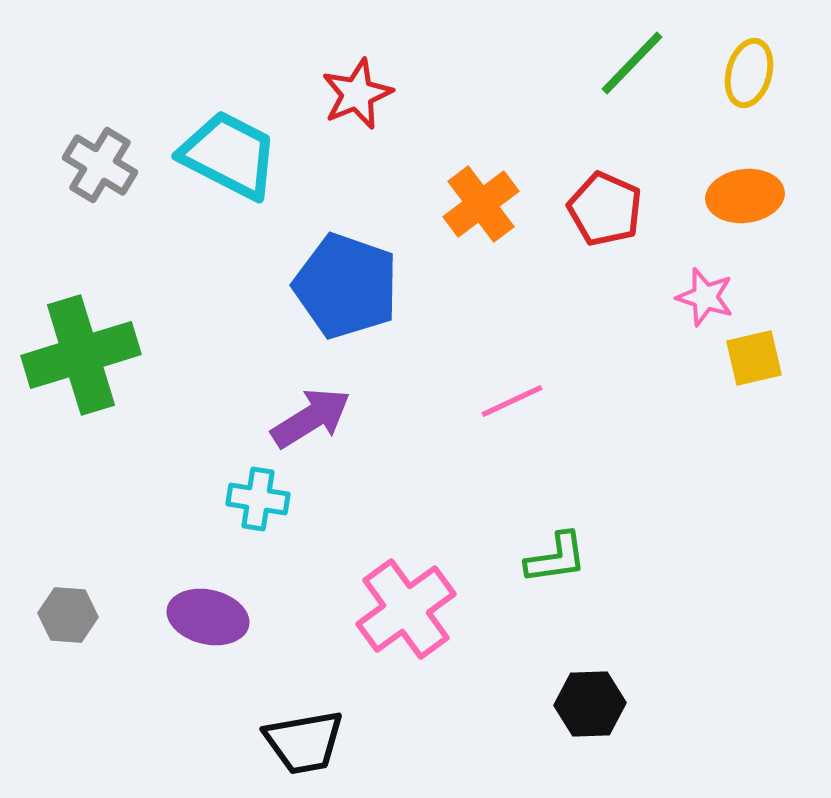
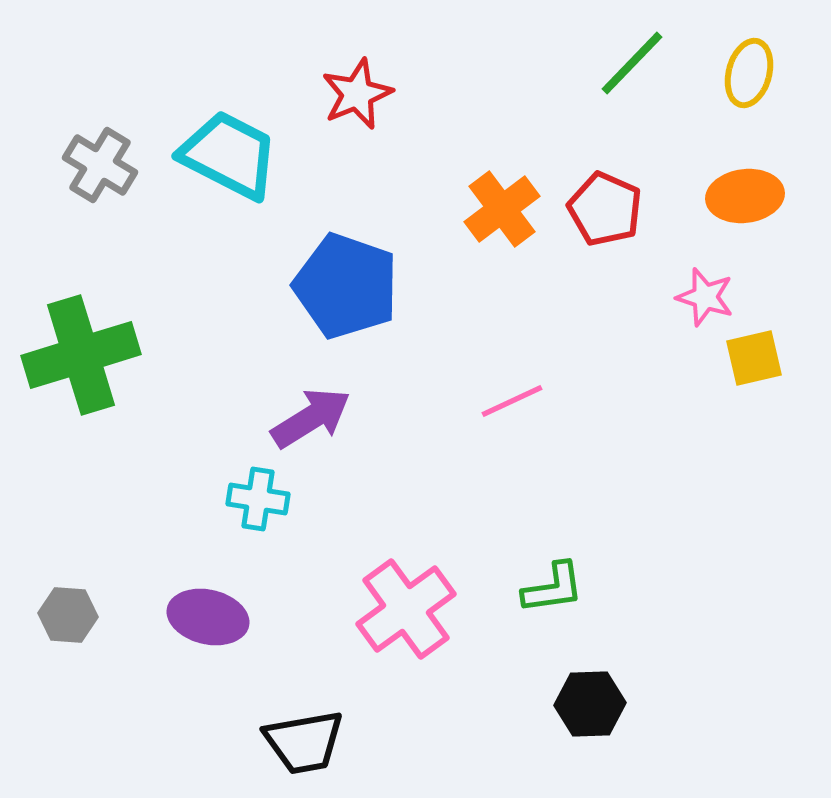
orange cross: moved 21 px right, 5 px down
green L-shape: moved 3 px left, 30 px down
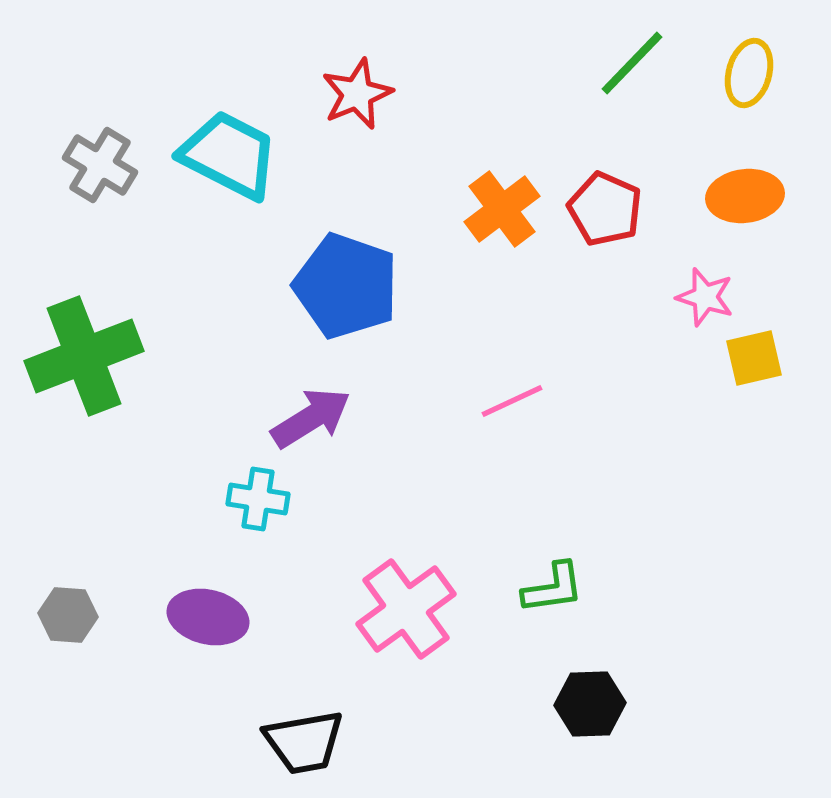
green cross: moved 3 px right, 1 px down; rotated 4 degrees counterclockwise
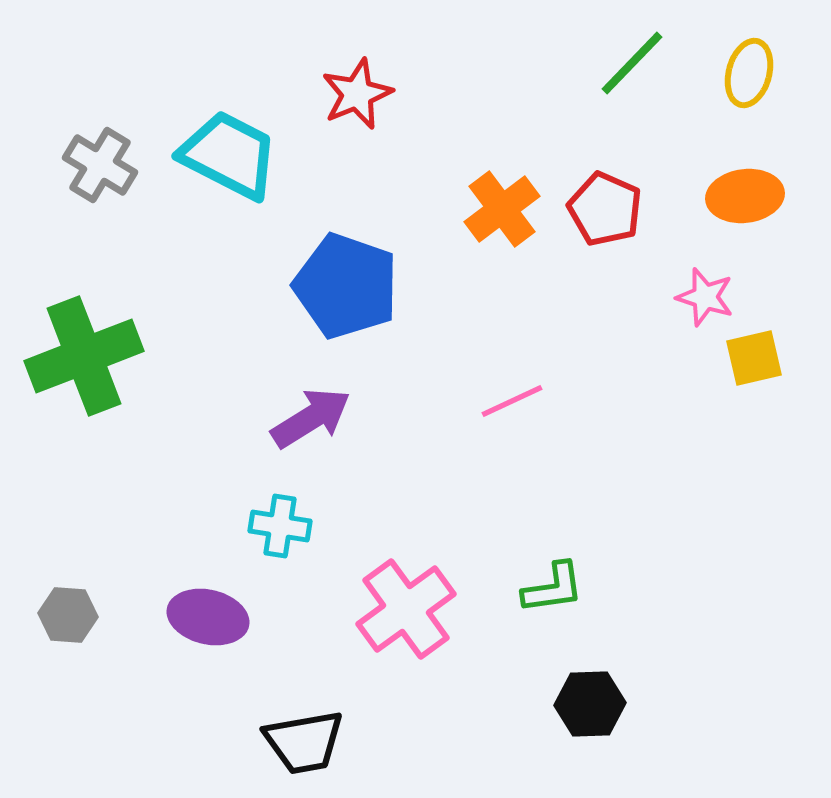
cyan cross: moved 22 px right, 27 px down
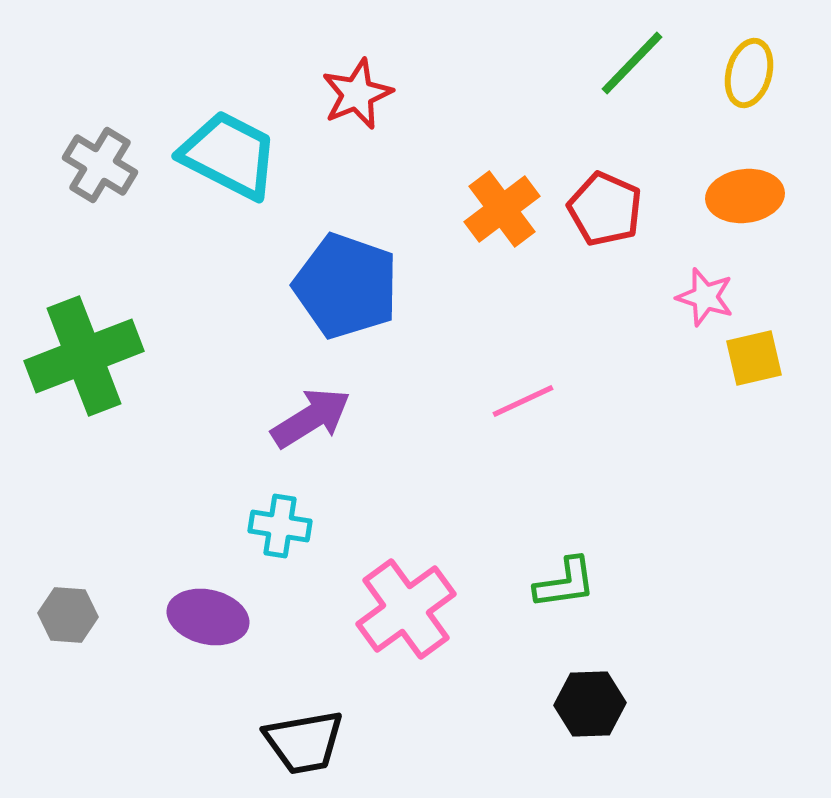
pink line: moved 11 px right
green L-shape: moved 12 px right, 5 px up
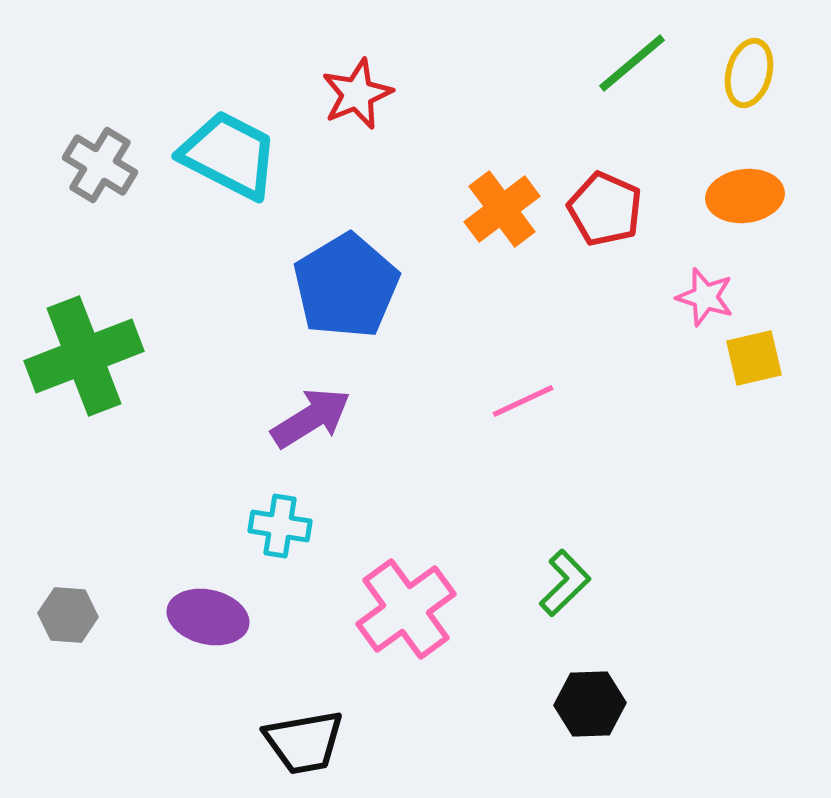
green line: rotated 6 degrees clockwise
blue pentagon: rotated 22 degrees clockwise
green L-shape: rotated 36 degrees counterclockwise
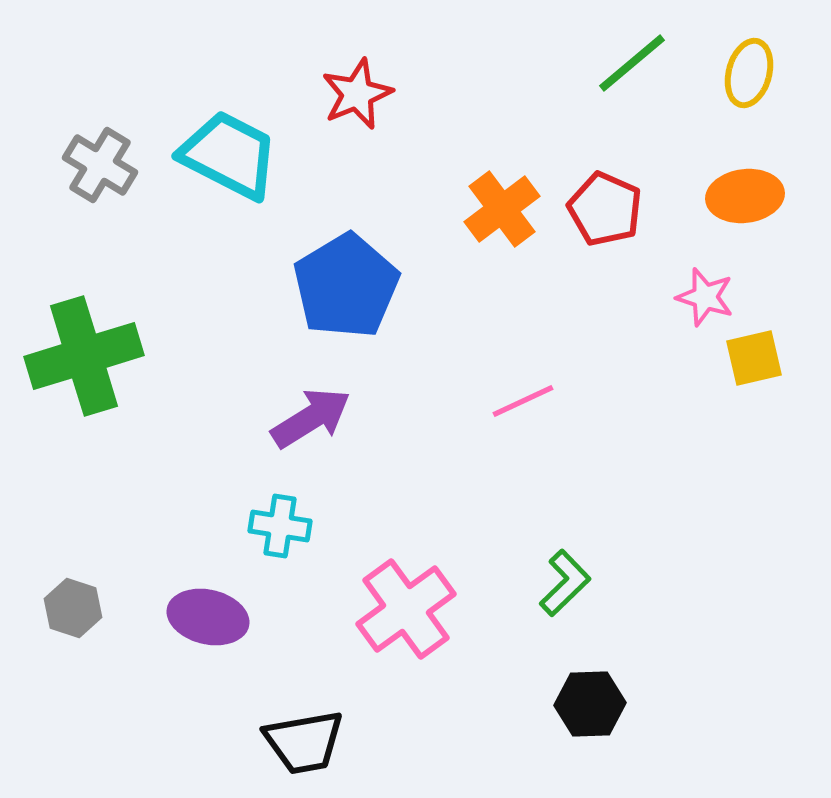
green cross: rotated 4 degrees clockwise
gray hexagon: moved 5 px right, 7 px up; rotated 14 degrees clockwise
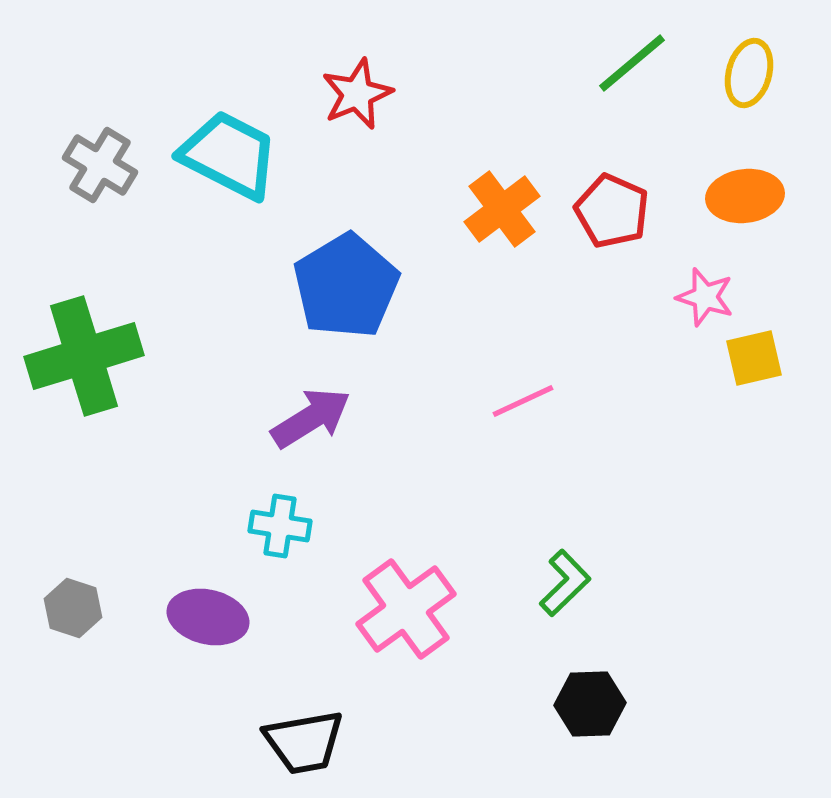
red pentagon: moved 7 px right, 2 px down
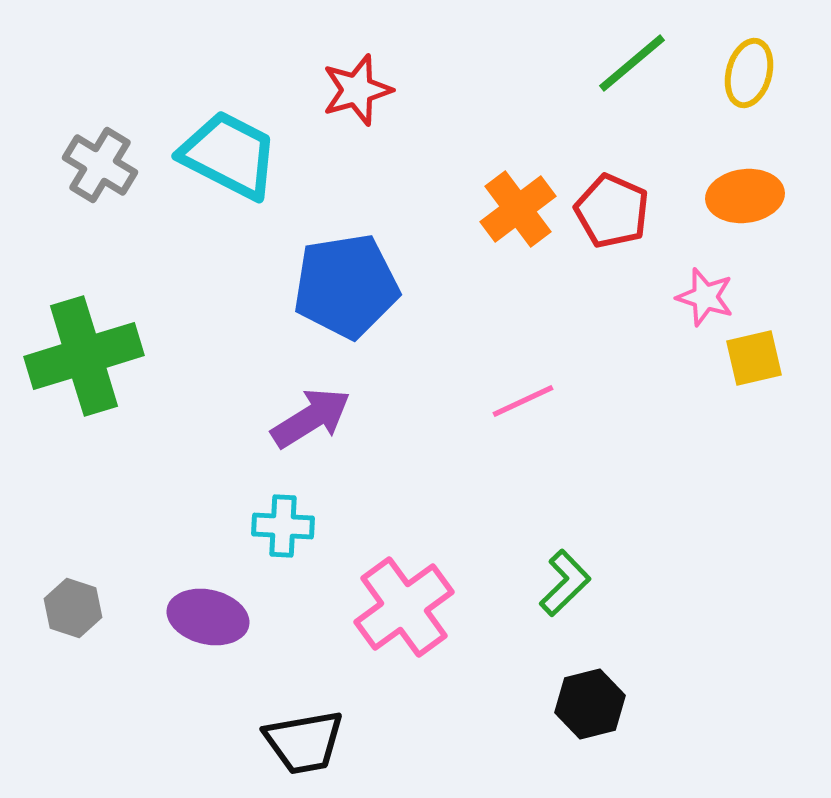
red star: moved 4 px up; rotated 6 degrees clockwise
orange cross: moved 16 px right
blue pentagon: rotated 22 degrees clockwise
cyan cross: moved 3 px right; rotated 6 degrees counterclockwise
pink cross: moved 2 px left, 2 px up
black hexagon: rotated 12 degrees counterclockwise
